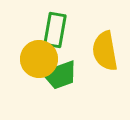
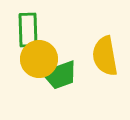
green rectangle: moved 27 px left; rotated 12 degrees counterclockwise
yellow semicircle: moved 5 px down
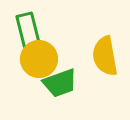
green rectangle: rotated 12 degrees counterclockwise
green trapezoid: moved 8 px down
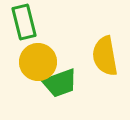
green rectangle: moved 4 px left, 8 px up
yellow circle: moved 1 px left, 3 px down
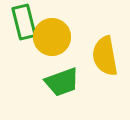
yellow circle: moved 14 px right, 25 px up
green trapezoid: moved 2 px right, 1 px up
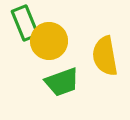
green rectangle: moved 1 px right, 1 px down; rotated 8 degrees counterclockwise
yellow circle: moved 3 px left, 4 px down
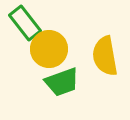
green rectangle: rotated 16 degrees counterclockwise
yellow circle: moved 8 px down
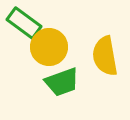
green rectangle: moved 1 px left; rotated 16 degrees counterclockwise
yellow circle: moved 2 px up
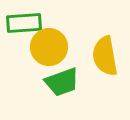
green rectangle: rotated 40 degrees counterclockwise
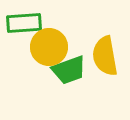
green trapezoid: moved 7 px right, 12 px up
